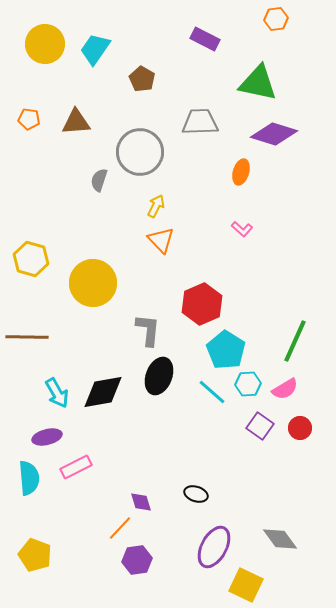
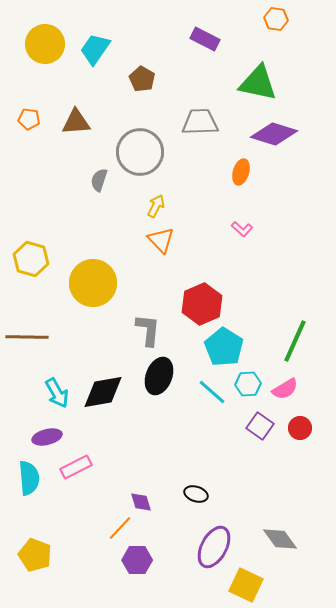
orange hexagon at (276, 19): rotated 15 degrees clockwise
cyan pentagon at (226, 350): moved 2 px left, 3 px up
purple hexagon at (137, 560): rotated 8 degrees clockwise
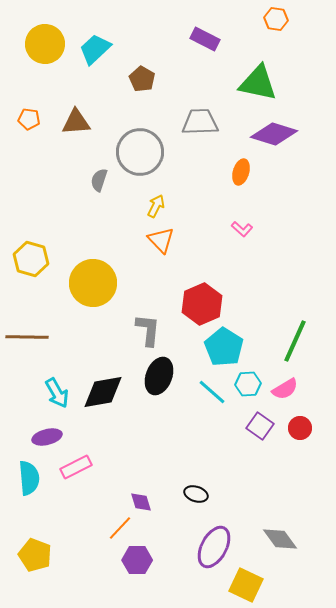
cyan trapezoid at (95, 49): rotated 12 degrees clockwise
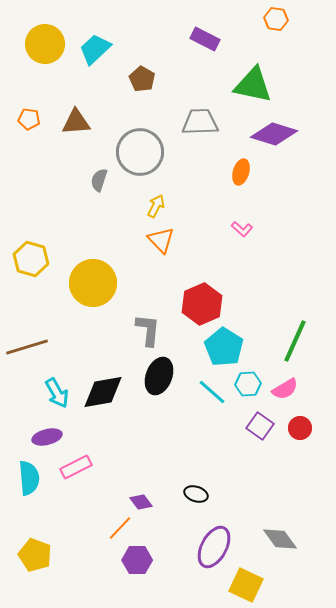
green triangle at (258, 83): moved 5 px left, 2 px down
brown line at (27, 337): moved 10 px down; rotated 18 degrees counterclockwise
purple diamond at (141, 502): rotated 20 degrees counterclockwise
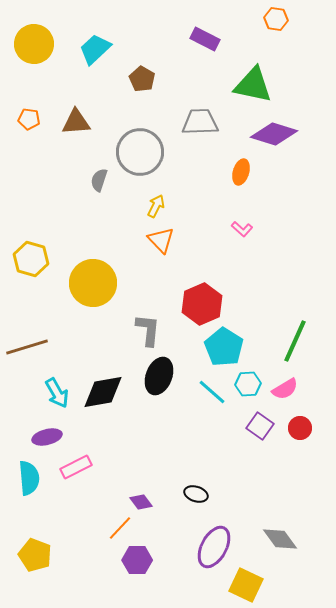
yellow circle at (45, 44): moved 11 px left
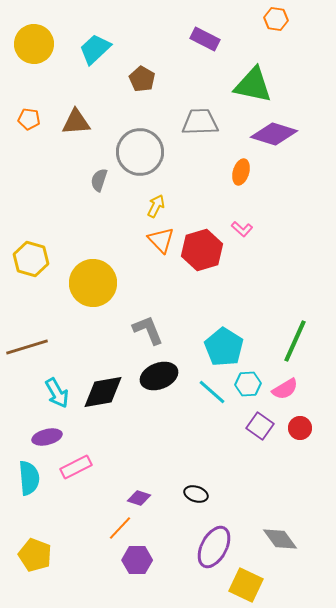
red hexagon at (202, 304): moved 54 px up; rotated 6 degrees clockwise
gray L-shape at (148, 330): rotated 28 degrees counterclockwise
black ellipse at (159, 376): rotated 48 degrees clockwise
purple diamond at (141, 502): moved 2 px left, 4 px up; rotated 35 degrees counterclockwise
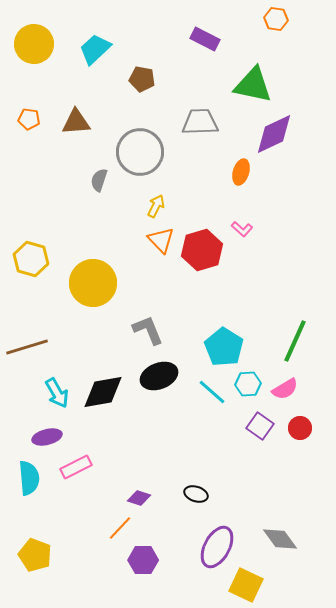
brown pentagon at (142, 79): rotated 20 degrees counterclockwise
purple diamond at (274, 134): rotated 42 degrees counterclockwise
purple ellipse at (214, 547): moved 3 px right
purple hexagon at (137, 560): moved 6 px right
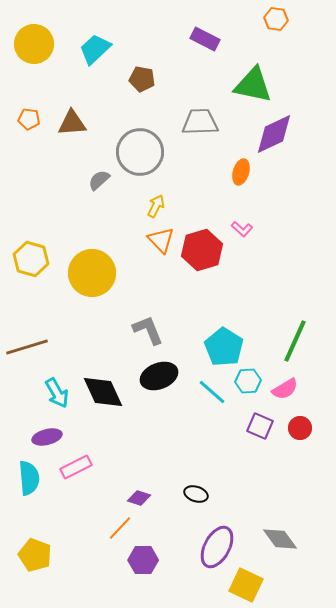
brown triangle at (76, 122): moved 4 px left, 1 px down
gray semicircle at (99, 180): rotated 30 degrees clockwise
yellow circle at (93, 283): moved 1 px left, 10 px up
cyan hexagon at (248, 384): moved 3 px up
black diamond at (103, 392): rotated 75 degrees clockwise
purple square at (260, 426): rotated 12 degrees counterclockwise
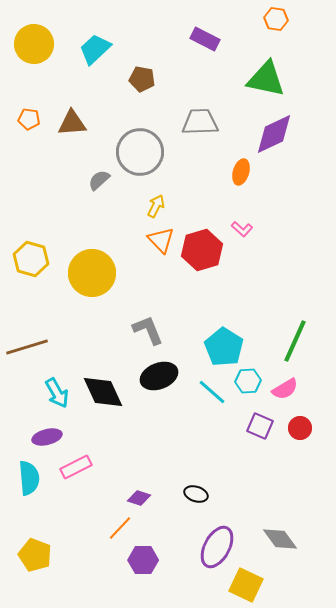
green triangle at (253, 85): moved 13 px right, 6 px up
